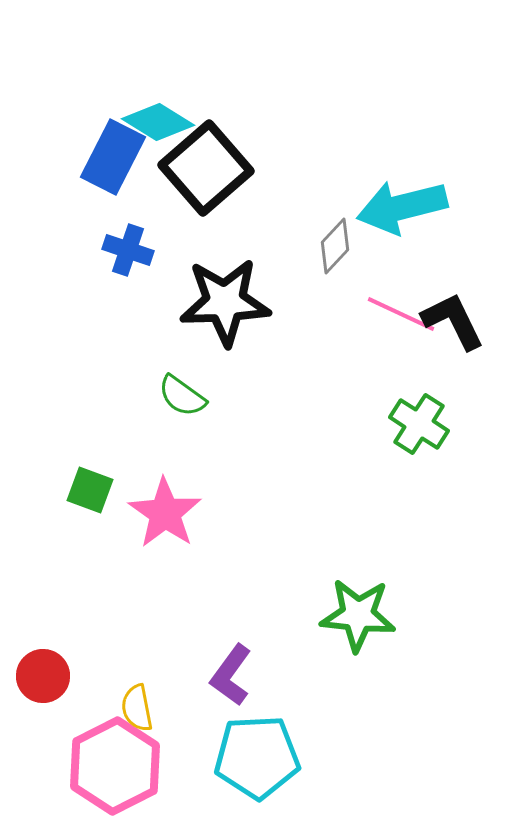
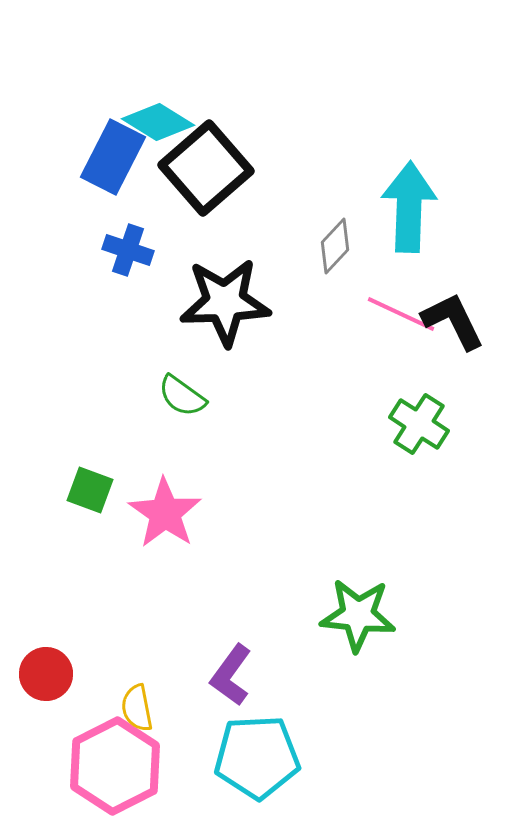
cyan arrow: moved 7 px right; rotated 106 degrees clockwise
red circle: moved 3 px right, 2 px up
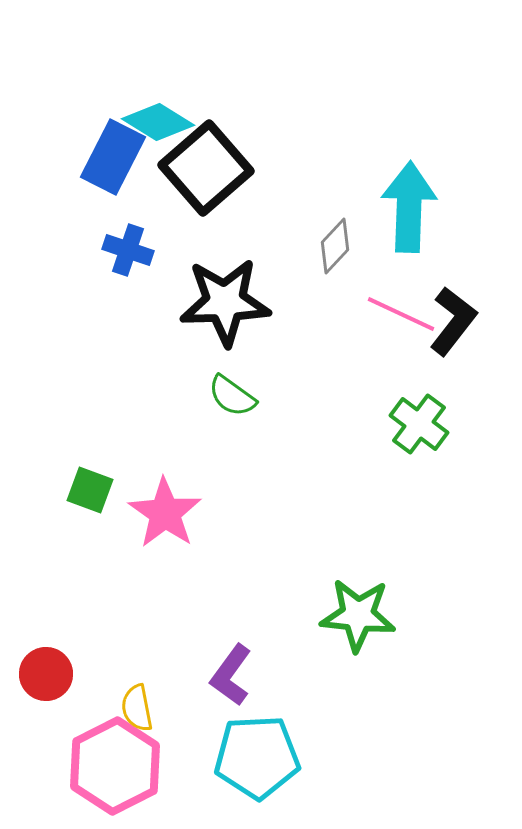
black L-shape: rotated 64 degrees clockwise
green semicircle: moved 50 px right
green cross: rotated 4 degrees clockwise
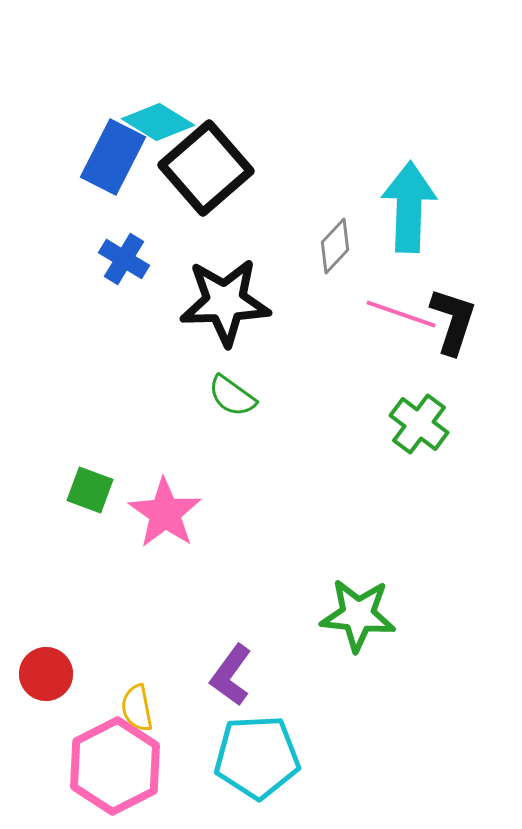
blue cross: moved 4 px left, 9 px down; rotated 12 degrees clockwise
pink line: rotated 6 degrees counterclockwise
black L-shape: rotated 20 degrees counterclockwise
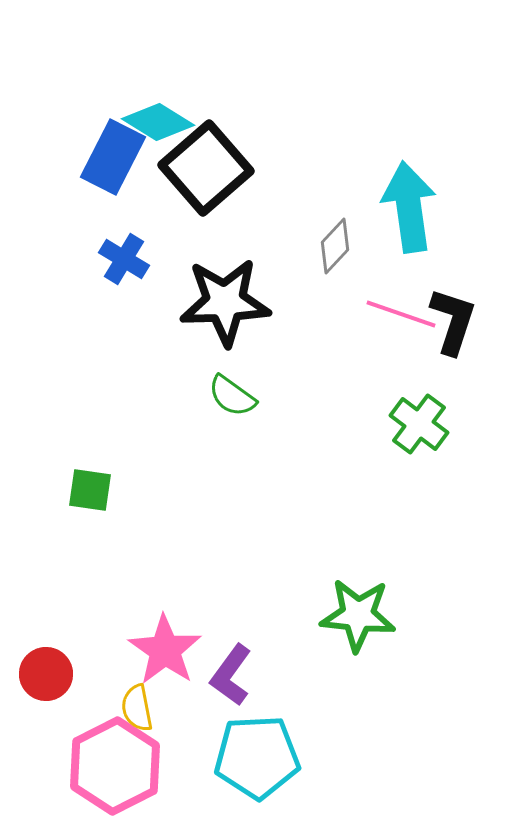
cyan arrow: rotated 10 degrees counterclockwise
green square: rotated 12 degrees counterclockwise
pink star: moved 137 px down
